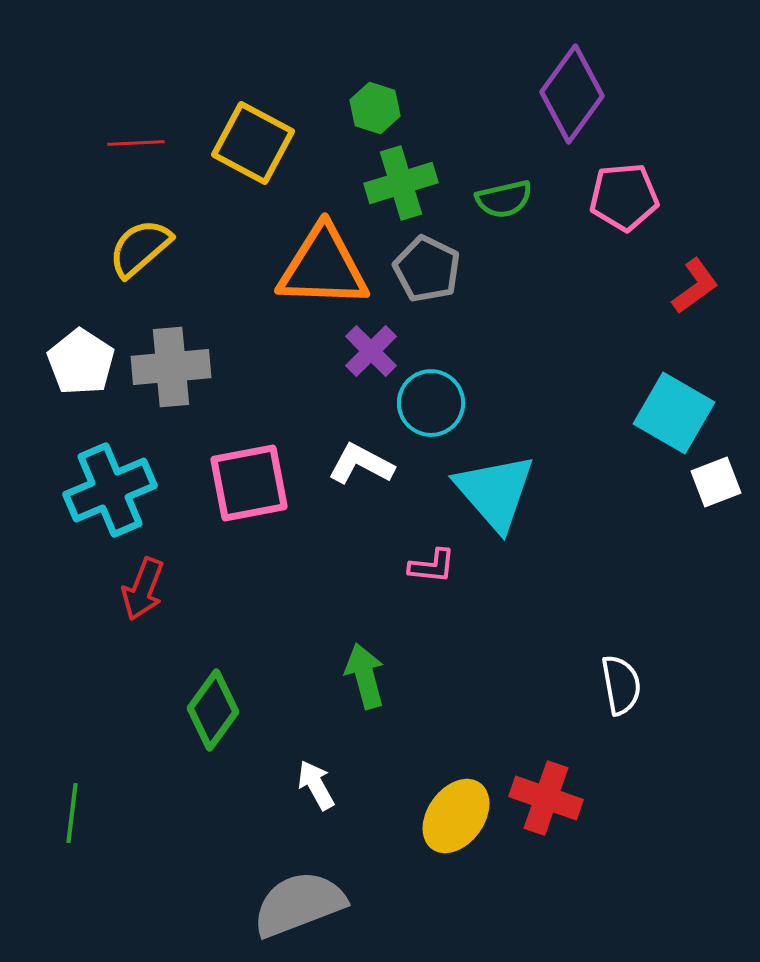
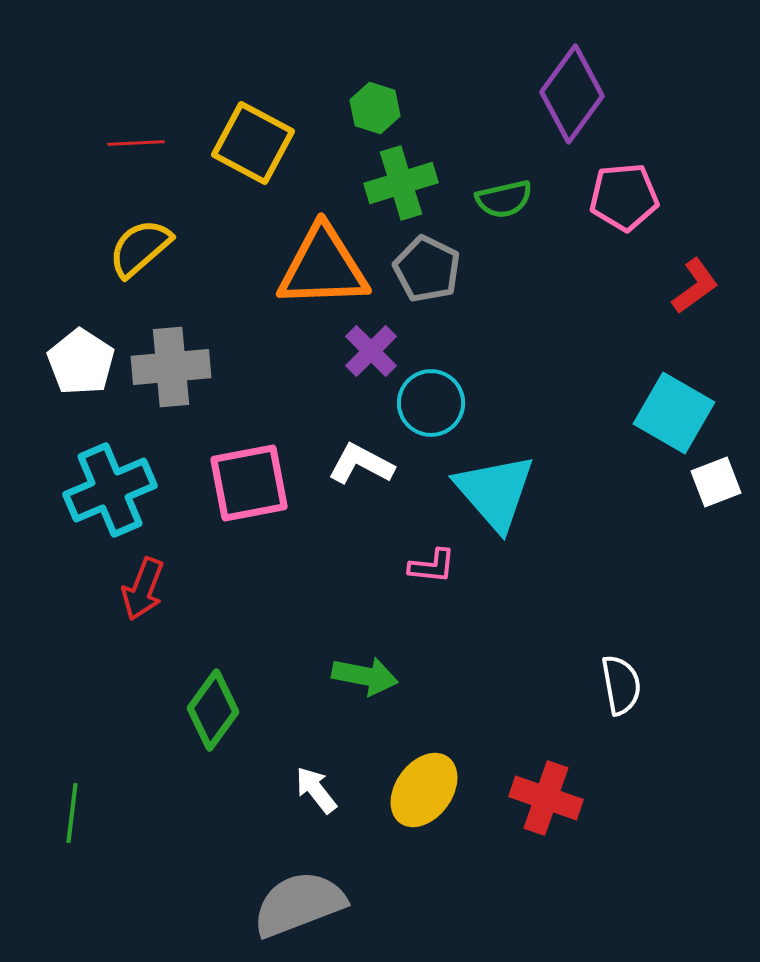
orange triangle: rotated 4 degrees counterclockwise
green arrow: rotated 116 degrees clockwise
white arrow: moved 5 px down; rotated 9 degrees counterclockwise
yellow ellipse: moved 32 px left, 26 px up
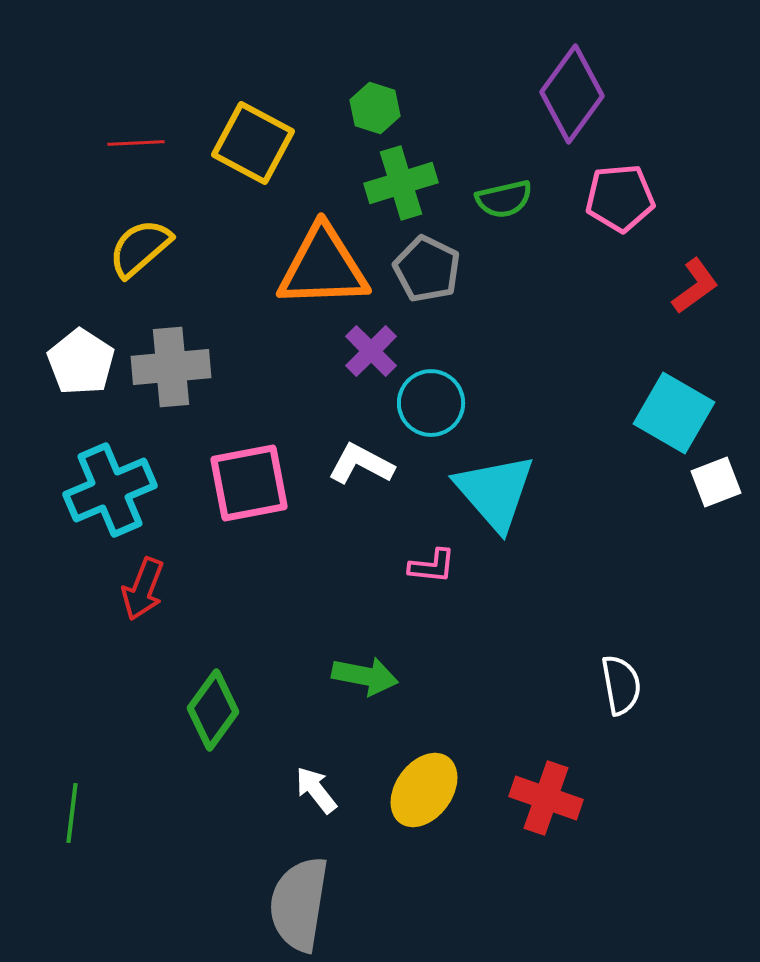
pink pentagon: moved 4 px left, 1 px down
gray semicircle: rotated 60 degrees counterclockwise
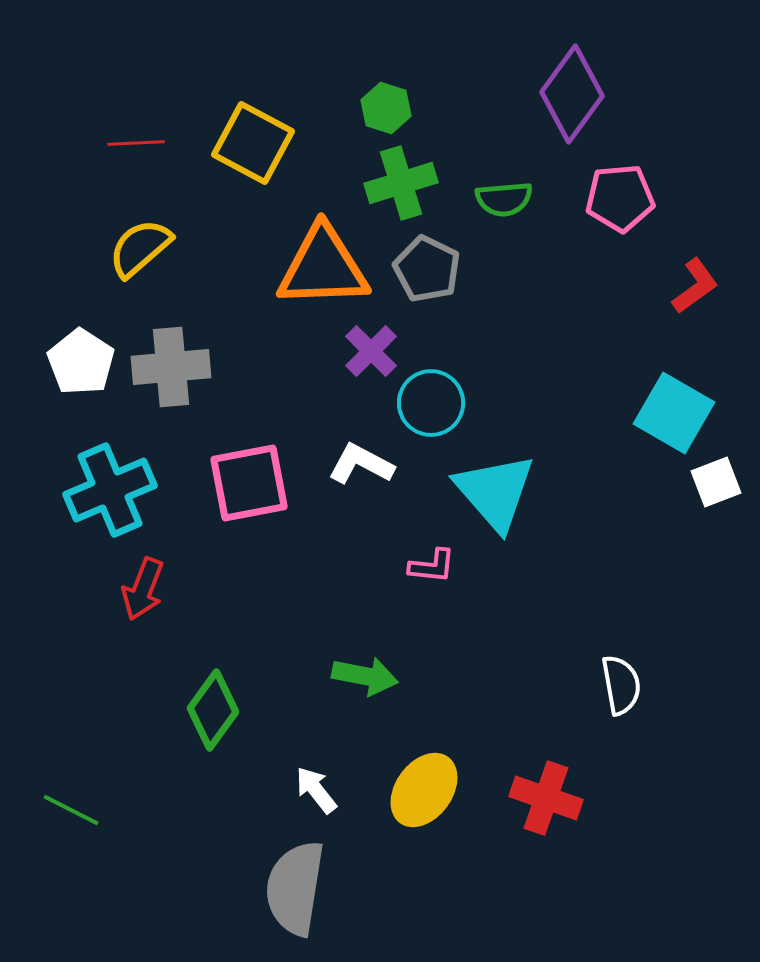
green hexagon: moved 11 px right
green semicircle: rotated 8 degrees clockwise
green line: moved 1 px left, 3 px up; rotated 70 degrees counterclockwise
gray semicircle: moved 4 px left, 16 px up
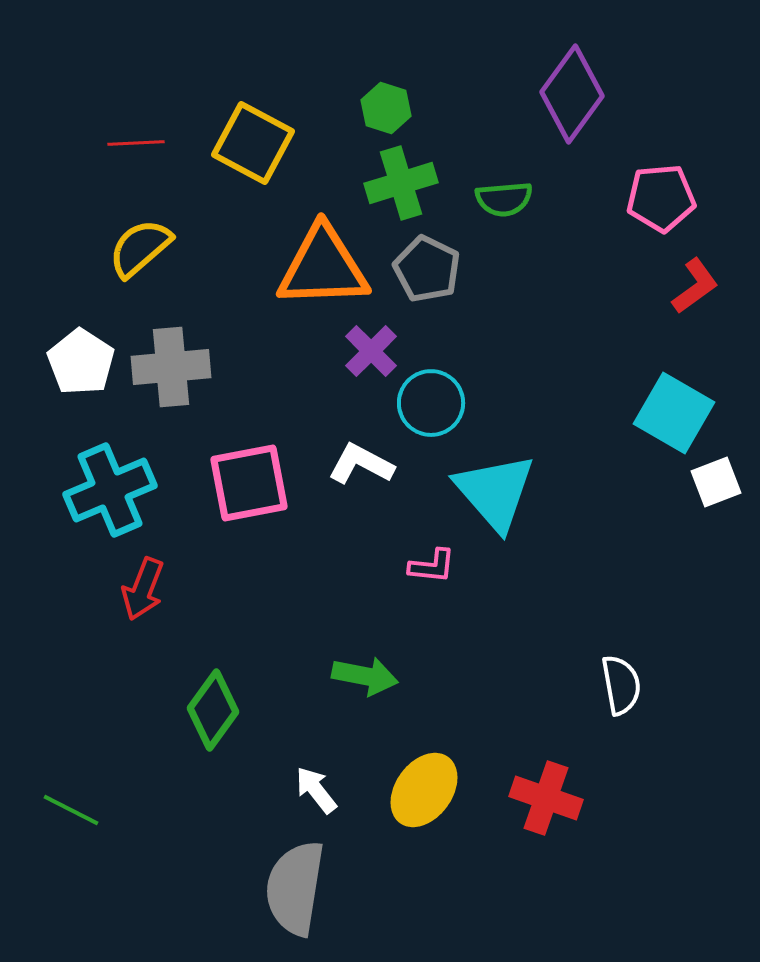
pink pentagon: moved 41 px right
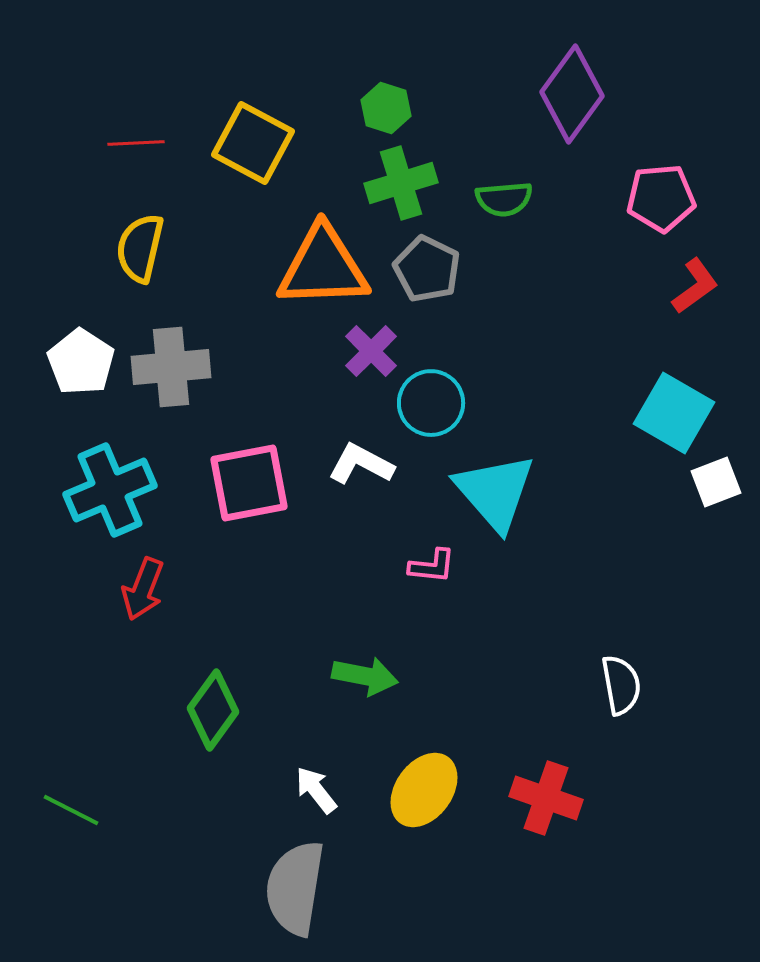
yellow semicircle: rotated 36 degrees counterclockwise
